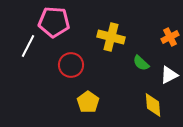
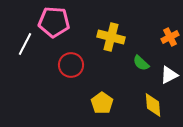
white line: moved 3 px left, 2 px up
yellow pentagon: moved 14 px right, 1 px down
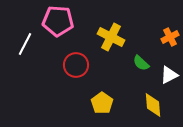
pink pentagon: moved 4 px right, 1 px up
yellow cross: rotated 12 degrees clockwise
red circle: moved 5 px right
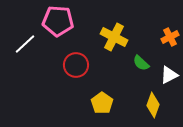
yellow cross: moved 3 px right
white line: rotated 20 degrees clockwise
yellow diamond: rotated 25 degrees clockwise
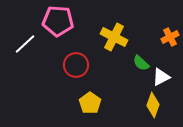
white triangle: moved 8 px left, 2 px down
yellow pentagon: moved 12 px left
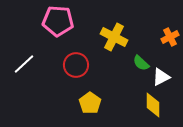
white line: moved 1 px left, 20 px down
yellow diamond: rotated 20 degrees counterclockwise
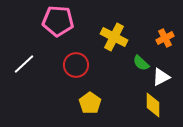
orange cross: moved 5 px left, 1 px down
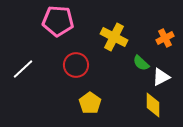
white line: moved 1 px left, 5 px down
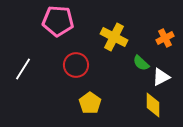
white line: rotated 15 degrees counterclockwise
